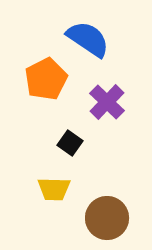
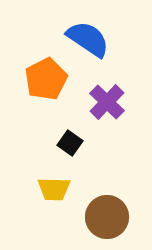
brown circle: moved 1 px up
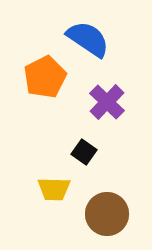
orange pentagon: moved 1 px left, 2 px up
black square: moved 14 px right, 9 px down
brown circle: moved 3 px up
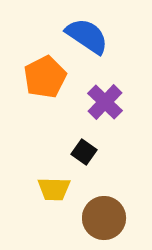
blue semicircle: moved 1 px left, 3 px up
purple cross: moved 2 px left
brown circle: moved 3 px left, 4 px down
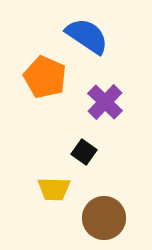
orange pentagon: rotated 21 degrees counterclockwise
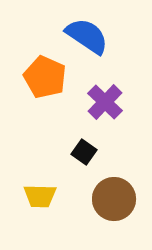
yellow trapezoid: moved 14 px left, 7 px down
brown circle: moved 10 px right, 19 px up
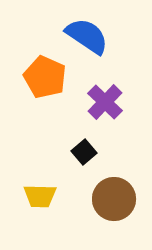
black square: rotated 15 degrees clockwise
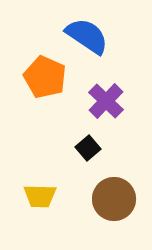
purple cross: moved 1 px right, 1 px up
black square: moved 4 px right, 4 px up
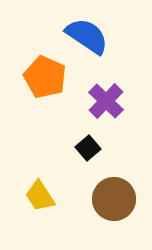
yellow trapezoid: rotated 56 degrees clockwise
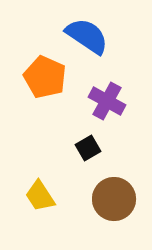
purple cross: moved 1 px right; rotated 15 degrees counterclockwise
black square: rotated 10 degrees clockwise
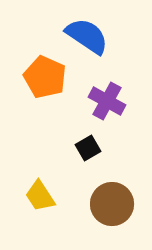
brown circle: moved 2 px left, 5 px down
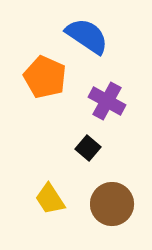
black square: rotated 20 degrees counterclockwise
yellow trapezoid: moved 10 px right, 3 px down
